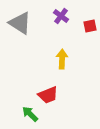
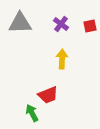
purple cross: moved 8 px down
gray triangle: rotated 35 degrees counterclockwise
green arrow: moved 2 px right, 1 px up; rotated 18 degrees clockwise
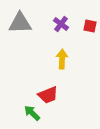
red square: rotated 24 degrees clockwise
green arrow: rotated 18 degrees counterclockwise
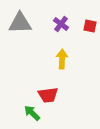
red trapezoid: rotated 15 degrees clockwise
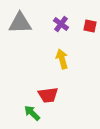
yellow arrow: rotated 18 degrees counterclockwise
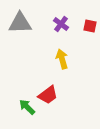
red trapezoid: rotated 30 degrees counterclockwise
green arrow: moved 5 px left, 6 px up
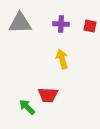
purple cross: rotated 35 degrees counterclockwise
red trapezoid: rotated 40 degrees clockwise
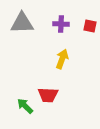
gray triangle: moved 2 px right
yellow arrow: rotated 36 degrees clockwise
green arrow: moved 2 px left, 1 px up
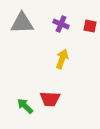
purple cross: rotated 21 degrees clockwise
red trapezoid: moved 2 px right, 4 px down
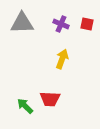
red square: moved 3 px left, 2 px up
